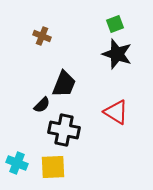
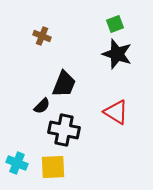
black semicircle: moved 1 px down
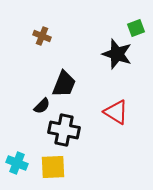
green square: moved 21 px right, 4 px down
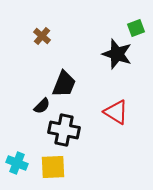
brown cross: rotated 18 degrees clockwise
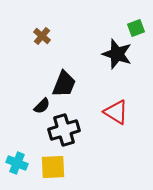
black cross: rotated 28 degrees counterclockwise
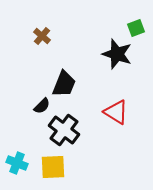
black cross: rotated 36 degrees counterclockwise
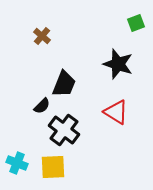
green square: moved 5 px up
black star: moved 1 px right, 10 px down
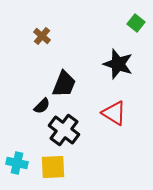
green square: rotated 30 degrees counterclockwise
red triangle: moved 2 px left, 1 px down
cyan cross: rotated 10 degrees counterclockwise
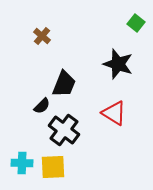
cyan cross: moved 5 px right; rotated 10 degrees counterclockwise
